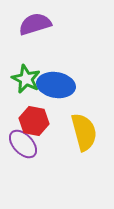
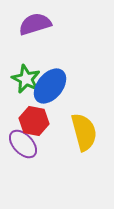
blue ellipse: moved 6 px left, 1 px down; rotated 60 degrees counterclockwise
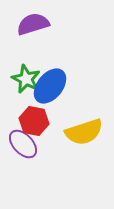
purple semicircle: moved 2 px left
yellow semicircle: rotated 87 degrees clockwise
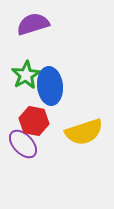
green star: moved 4 px up; rotated 16 degrees clockwise
blue ellipse: rotated 45 degrees counterclockwise
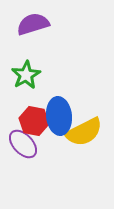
blue ellipse: moved 9 px right, 30 px down
yellow semicircle: rotated 9 degrees counterclockwise
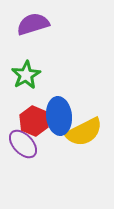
red hexagon: rotated 12 degrees clockwise
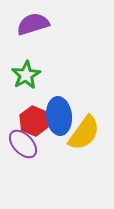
yellow semicircle: moved 1 px down; rotated 27 degrees counterclockwise
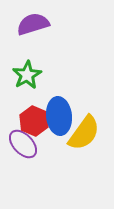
green star: moved 1 px right
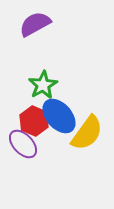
purple semicircle: moved 2 px right; rotated 12 degrees counterclockwise
green star: moved 16 px right, 10 px down
blue ellipse: rotated 36 degrees counterclockwise
yellow semicircle: moved 3 px right
